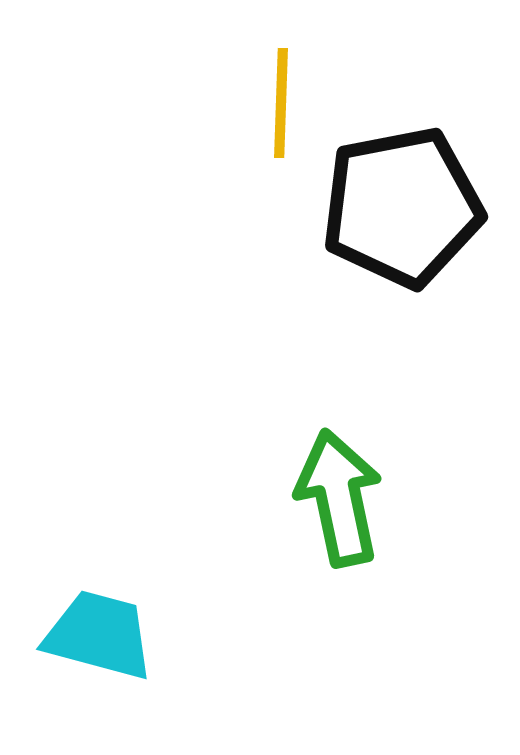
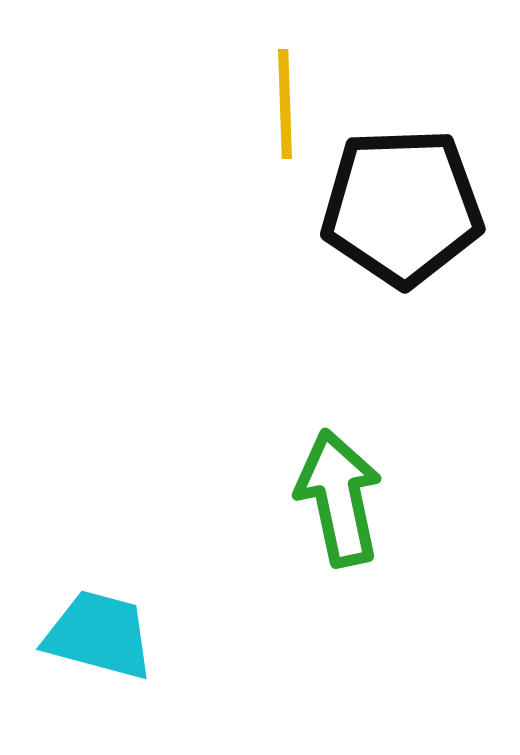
yellow line: moved 4 px right, 1 px down; rotated 4 degrees counterclockwise
black pentagon: rotated 9 degrees clockwise
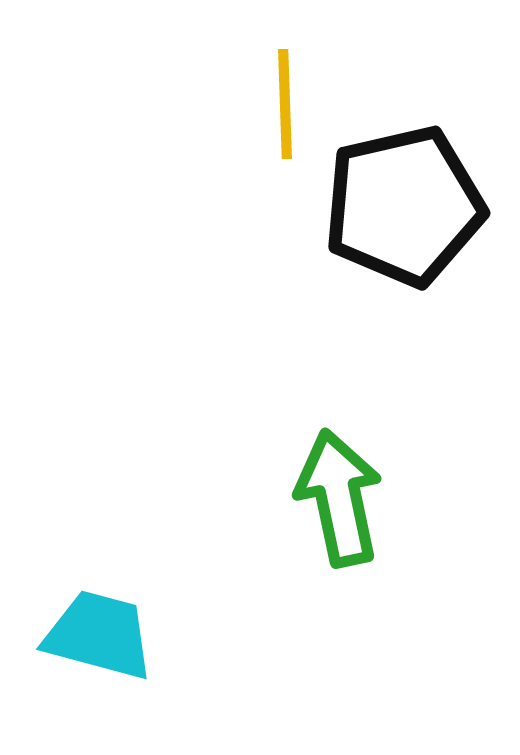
black pentagon: moved 2 px right, 1 px up; rotated 11 degrees counterclockwise
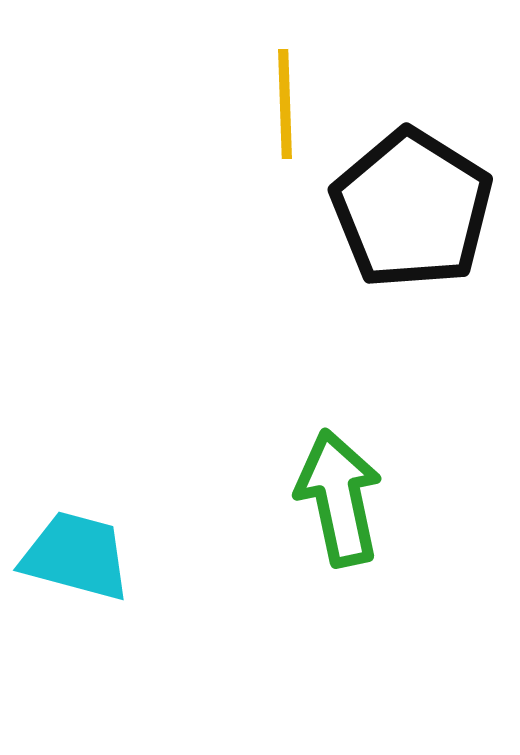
black pentagon: moved 8 px right, 3 px down; rotated 27 degrees counterclockwise
cyan trapezoid: moved 23 px left, 79 px up
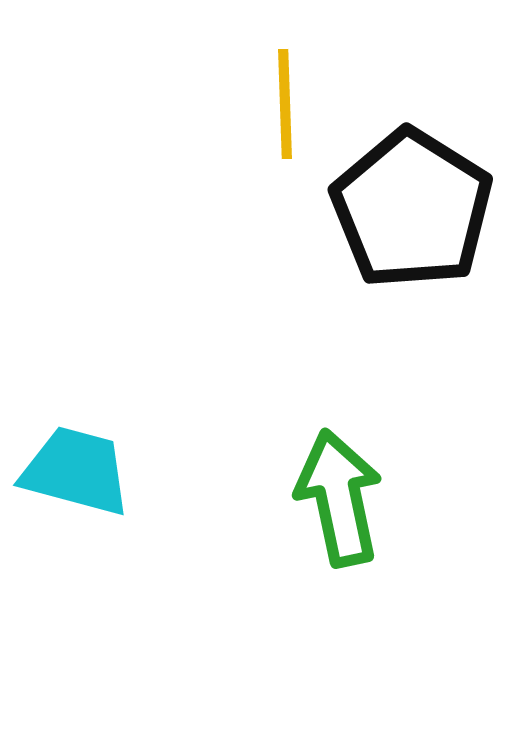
cyan trapezoid: moved 85 px up
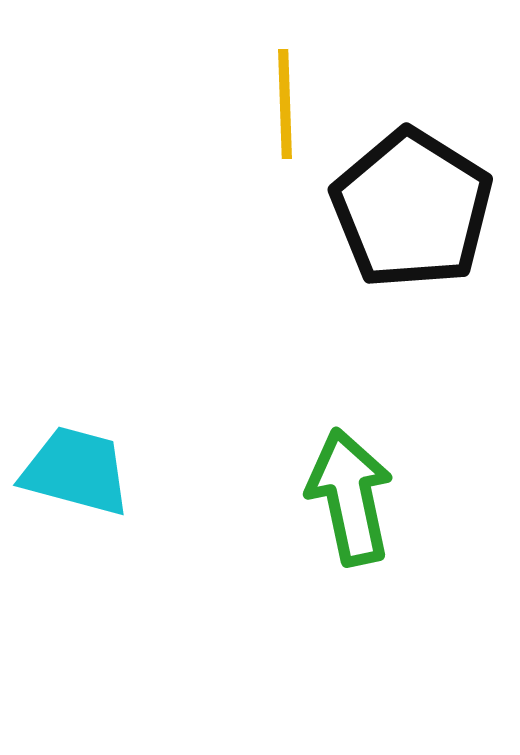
green arrow: moved 11 px right, 1 px up
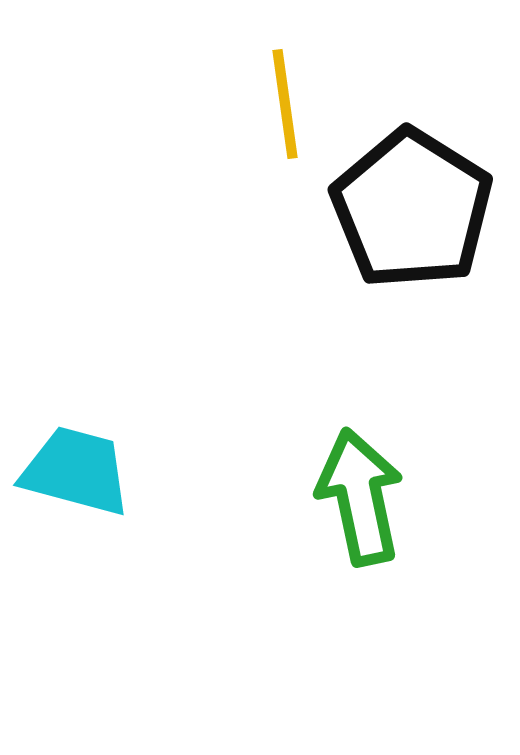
yellow line: rotated 6 degrees counterclockwise
green arrow: moved 10 px right
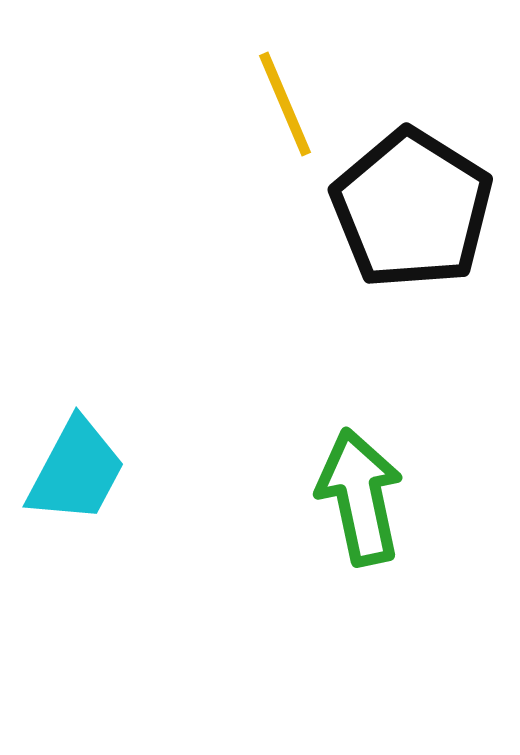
yellow line: rotated 15 degrees counterclockwise
cyan trapezoid: rotated 103 degrees clockwise
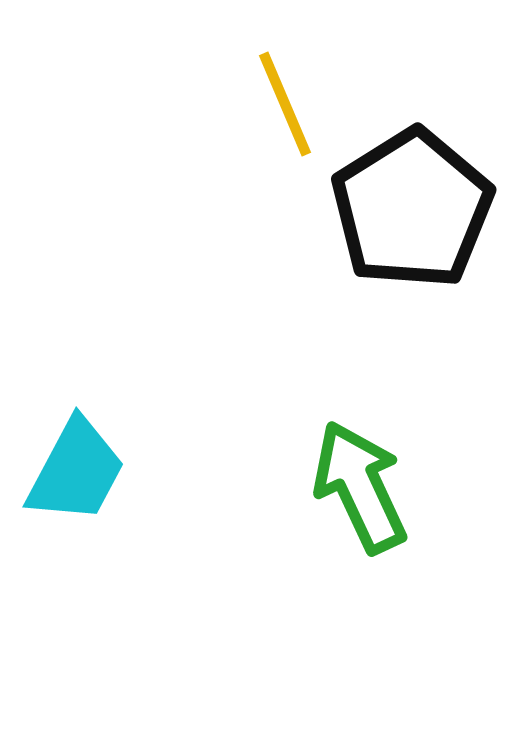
black pentagon: rotated 8 degrees clockwise
green arrow: moved 10 px up; rotated 13 degrees counterclockwise
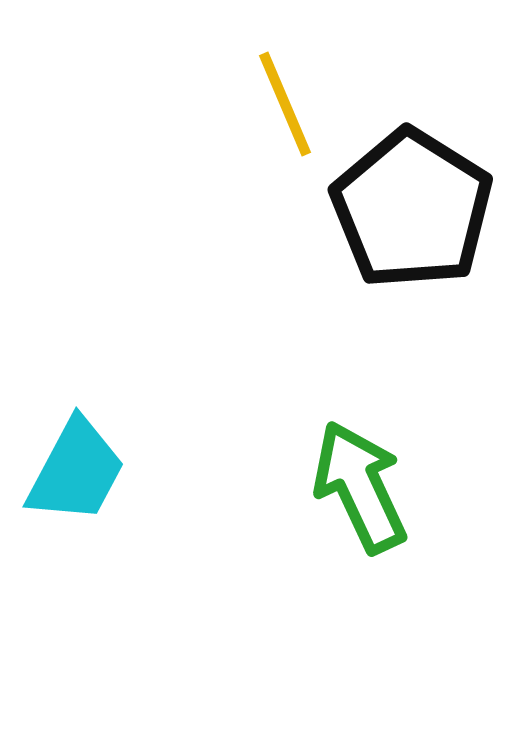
black pentagon: rotated 8 degrees counterclockwise
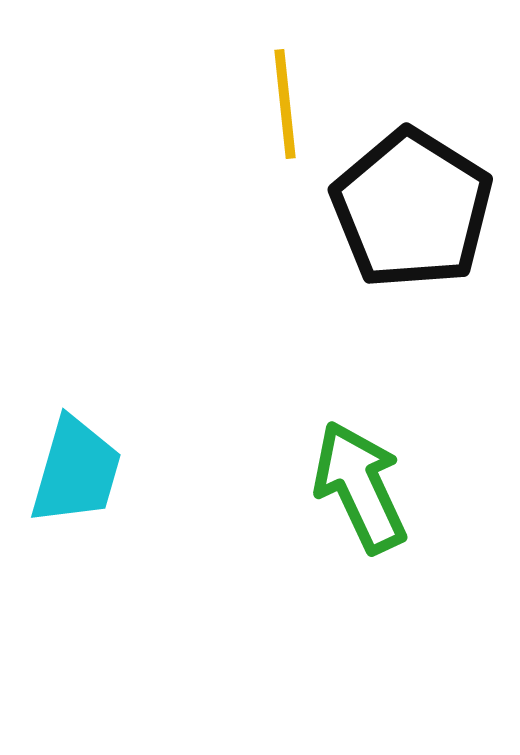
yellow line: rotated 17 degrees clockwise
cyan trapezoid: rotated 12 degrees counterclockwise
